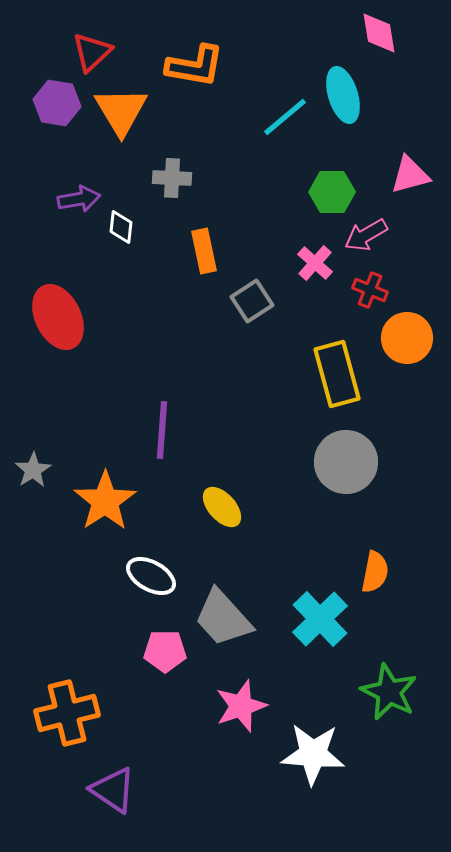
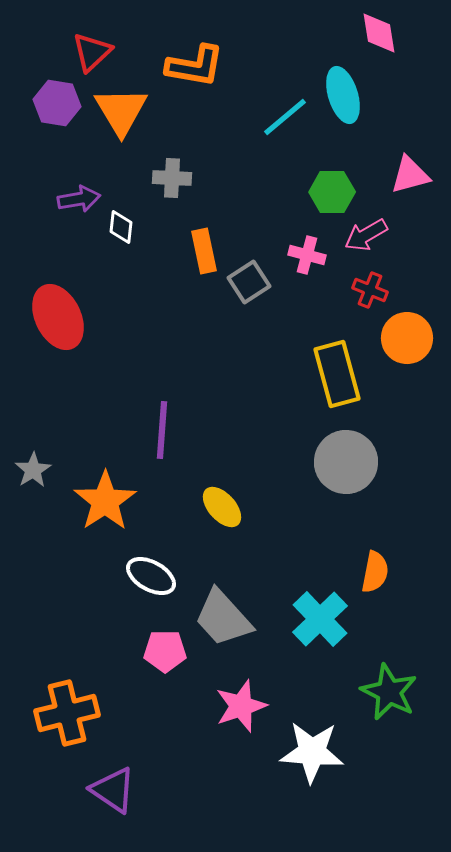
pink cross: moved 8 px left, 8 px up; rotated 27 degrees counterclockwise
gray square: moved 3 px left, 19 px up
white star: moved 1 px left, 2 px up
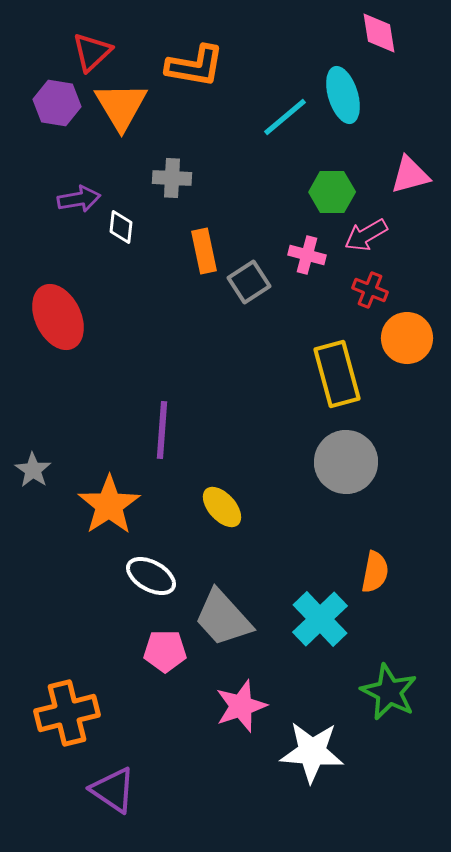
orange triangle: moved 5 px up
gray star: rotated 6 degrees counterclockwise
orange star: moved 4 px right, 4 px down
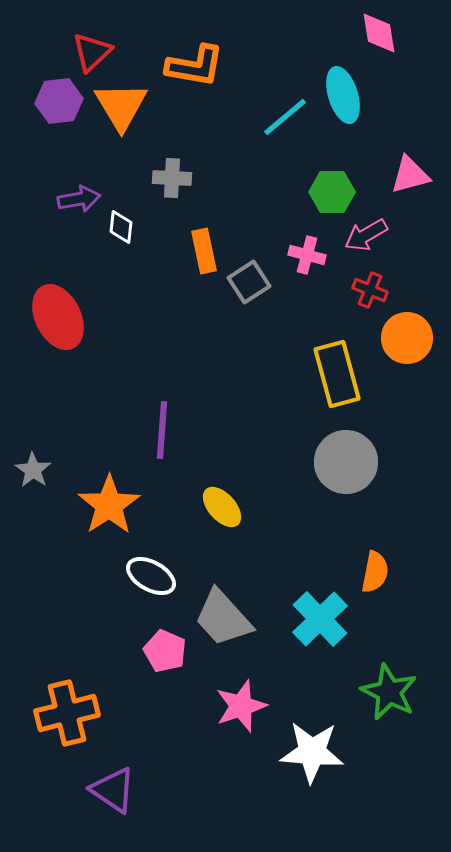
purple hexagon: moved 2 px right, 2 px up; rotated 15 degrees counterclockwise
pink pentagon: rotated 24 degrees clockwise
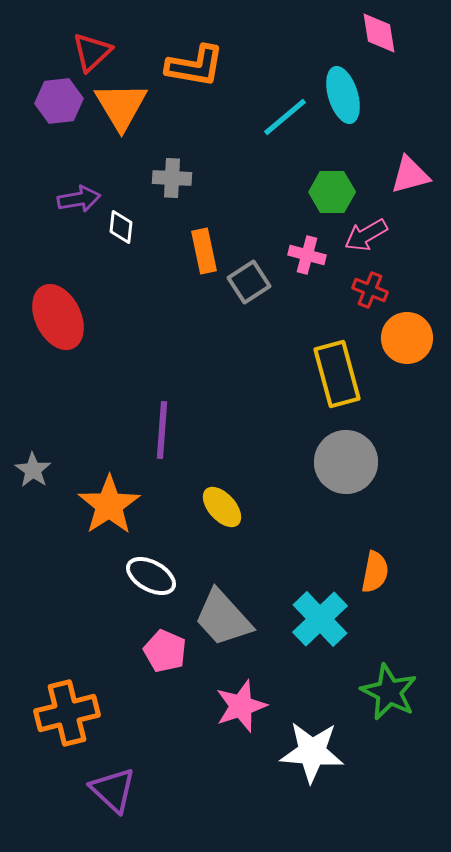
purple triangle: rotated 9 degrees clockwise
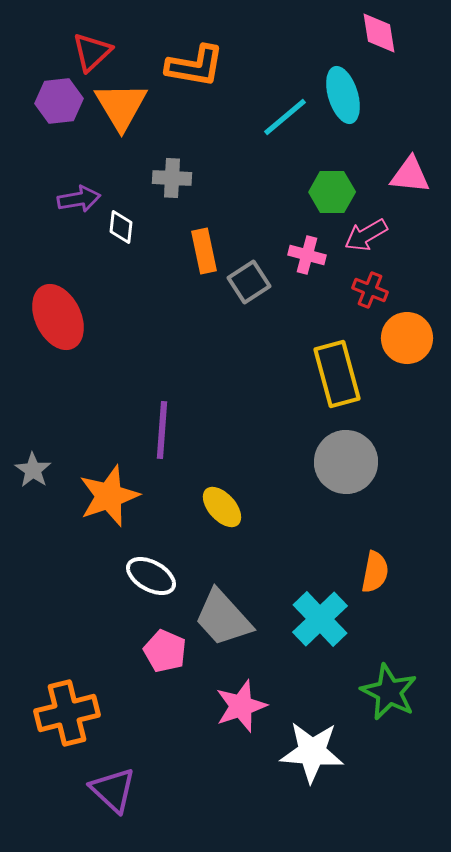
pink triangle: rotated 21 degrees clockwise
orange star: moved 9 px up; rotated 14 degrees clockwise
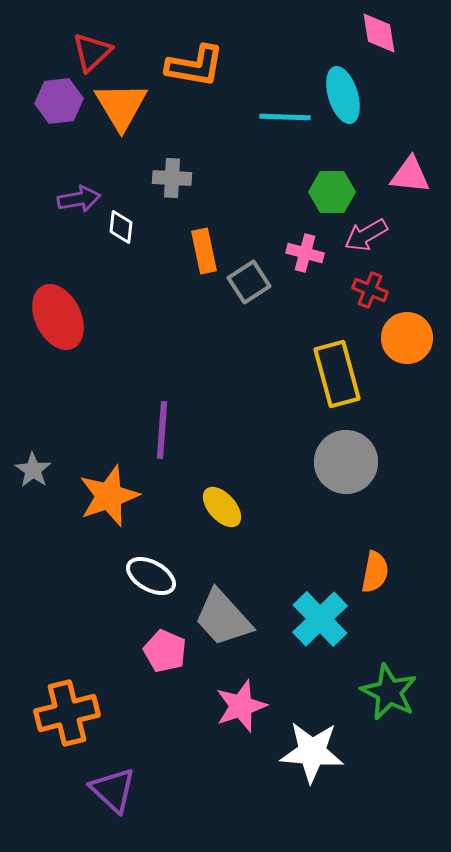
cyan line: rotated 42 degrees clockwise
pink cross: moved 2 px left, 2 px up
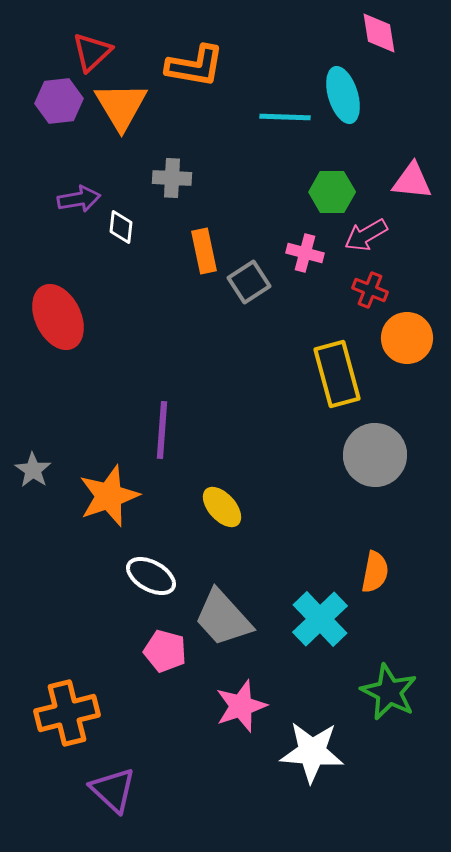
pink triangle: moved 2 px right, 6 px down
gray circle: moved 29 px right, 7 px up
pink pentagon: rotated 9 degrees counterclockwise
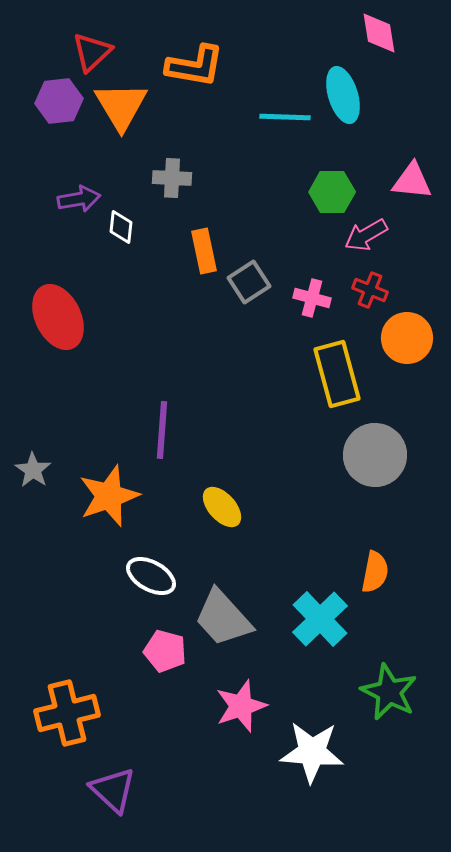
pink cross: moved 7 px right, 45 px down
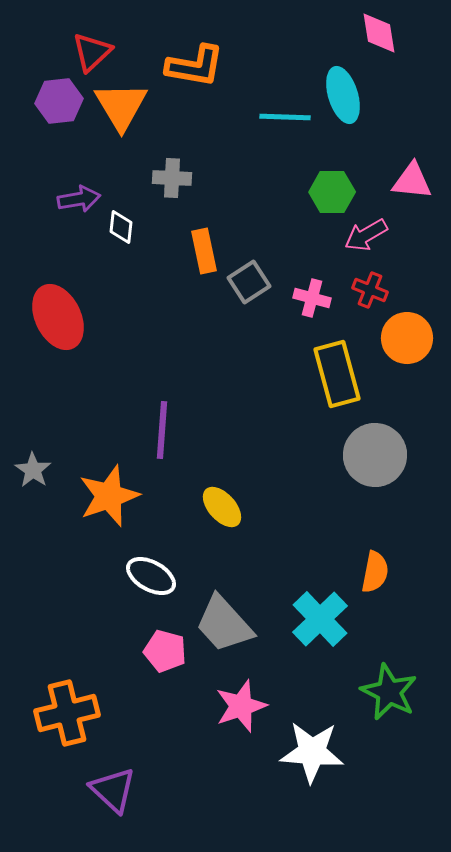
gray trapezoid: moved 1 px right, 6 px down
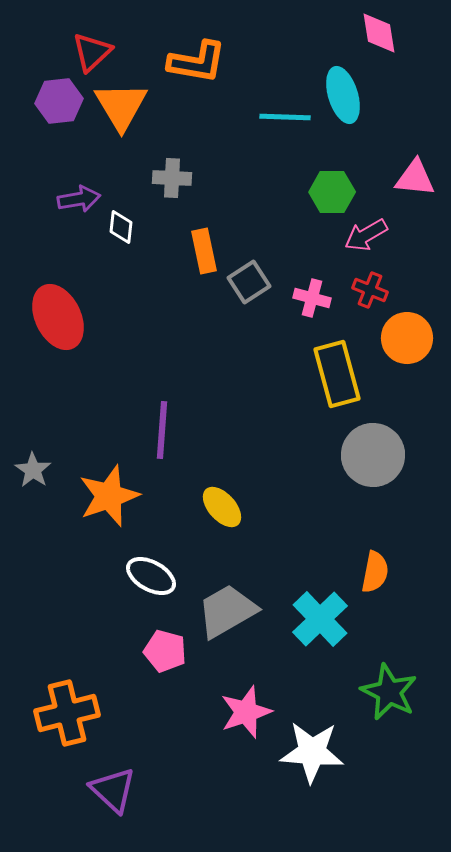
orange L-shape: moved 2 px right, 4 px up
pink triangle: moved 3 px right, 3 px up
gray circle: moved 2 px left
gray trapezoid: moved 3 px right, 13 px up; rotated 102 degrees clockwise
pink star: moved 5 px right, 6 px down
